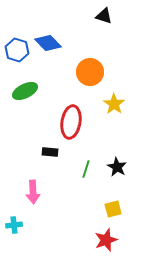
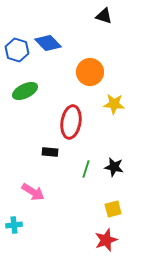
yellow star: rotated 30 degrees counterclockwise
black star: moved 3 px left; rotated 18 degrees counterclockwise
pink arrow: rotated 55 degrees counterclockwise
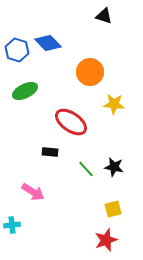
red ellipse: rotated 64 degrees counterclockwise
green line: rotated 60 degrees counterclockwise
cyan cross: moved 2 px left
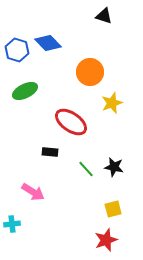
yellow star: moved 2 px left, 1 px up; rotated 25 degrees counterclockwise
cyan cross: moved 1 px up
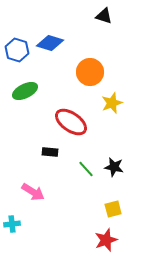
blue diamond: moved 2 px right; rotated 28 degrees counterclockwise
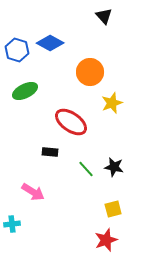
black triangle: rotated 30 degrees clockwise
blue diamond: rotated 12 degrees clockwise
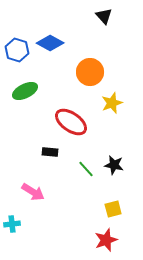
black star: moved 2 px up
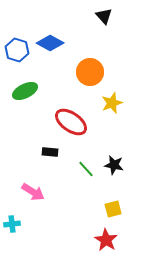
red star: rotated 20 degrees counterclockwise
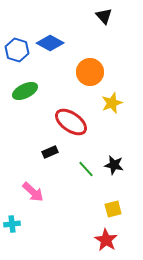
black rectangle: rotated 28 degrees counterclockwise
pink arrow: rotated 10 degrees clockwise
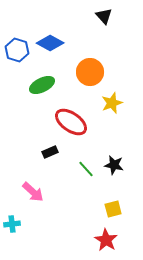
green ellipse: moved 17 px right, 6 px up
